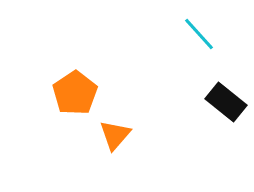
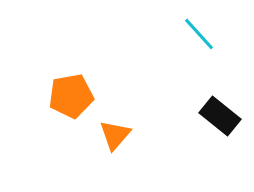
orange pentagon: moved 4 px left, 3 px down; rotated 24 degrees clockwise
black rectangle: moved 6 px left, 14 px down
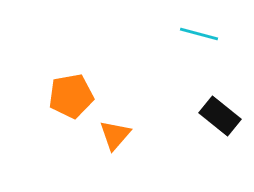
cyan line: rotated 33 degrees counterclockwise
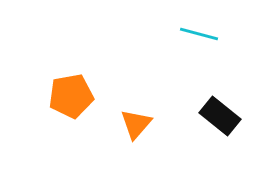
orange triangle: moved 21 px right, 11 px up
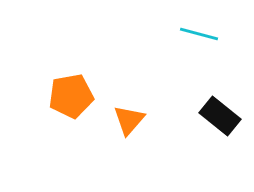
orange triangle: moved 7 px left, 4 px up
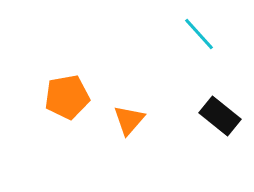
cyan line: rotated 33 degrees clockwise
orange pentagon: moved 4 px left, 1 px down
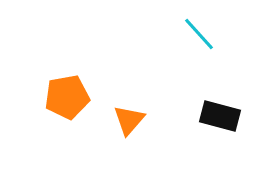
black rectangle: rotated 24 degrees counterclockwise
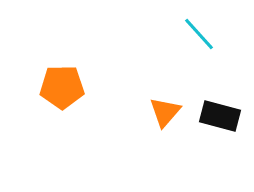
orange pentagon: moved 5 px left, 10 px up; rotated 9 degrees clockwise
orange triangle: moved 36 px right, 8 px up
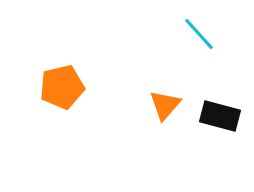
orange pentagon: rotated 12 degrees counterclockwise
orange triangle: moved 7 px up
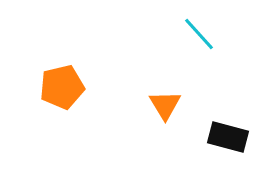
orange triangle: rotated 12 degrees counterclockwise
black rectangle: moved 8 px right, 21 px down
